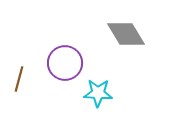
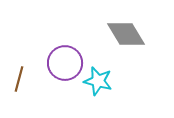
cyan star: moved 12 px up; rotated 12 degrees clockwise
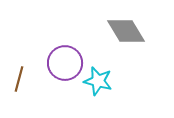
gray diamond: moved 3 px up
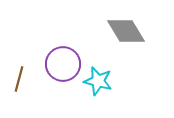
purple circle: moved 2 px left, 1 px down
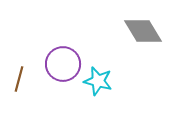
gray diamond: moved 17 px right
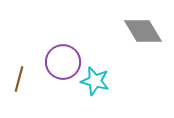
purple circle: moved 2 px up
cyan star: moved 3 px left
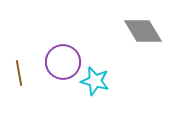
brown line: moved 6 px up; rotated 25 degrees counterclockwise
